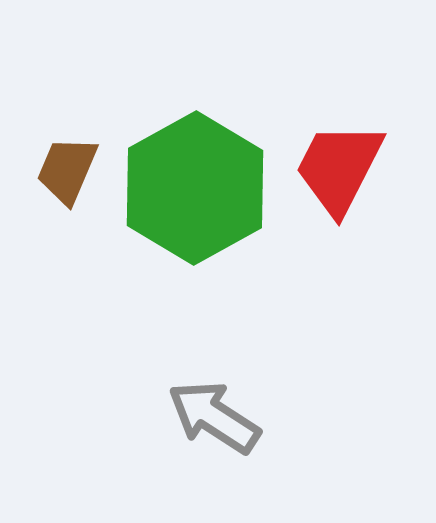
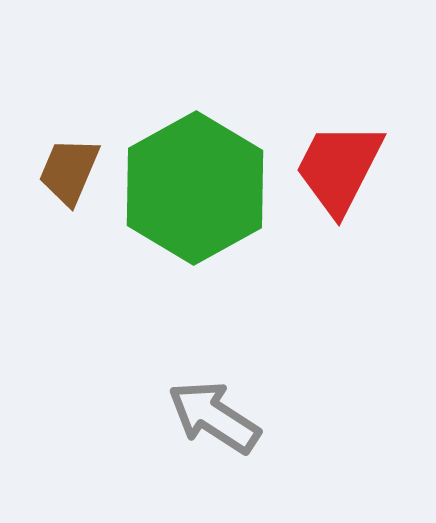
brown trapezoid: moved 2 px right, 1 px down
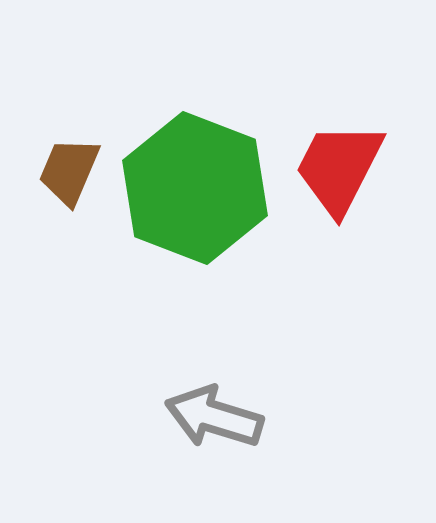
green hexagon: rotated 10 degrees counterclockwise
gray arrow: rotated 16 degrees counterclockwise
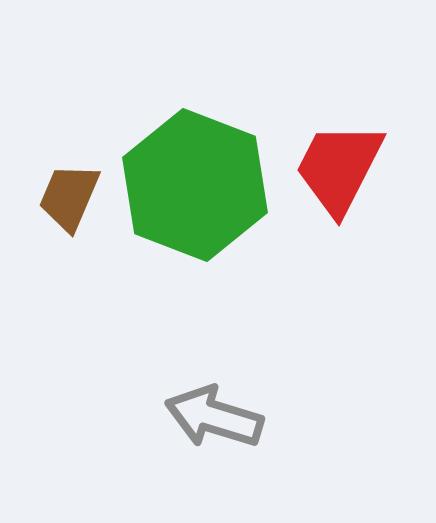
brown trapezoid: moved 26 px down
green hexagon: moved 3 px up
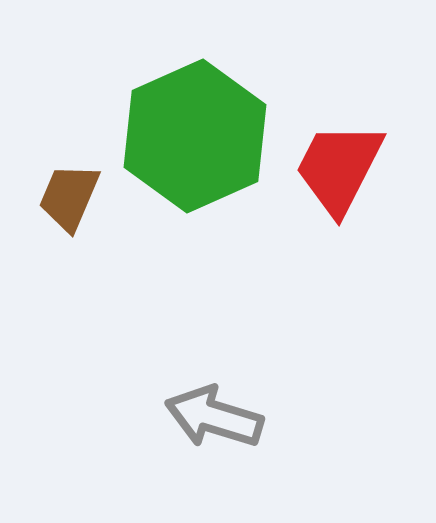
green hexagon: moved 49 px up; rotated 15 degrees clockwise
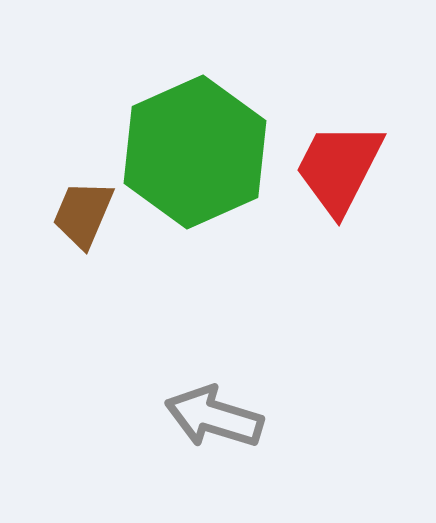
green hexagon: moved 16 px down
brown trapezoid: moved 14 px right, 17 px down
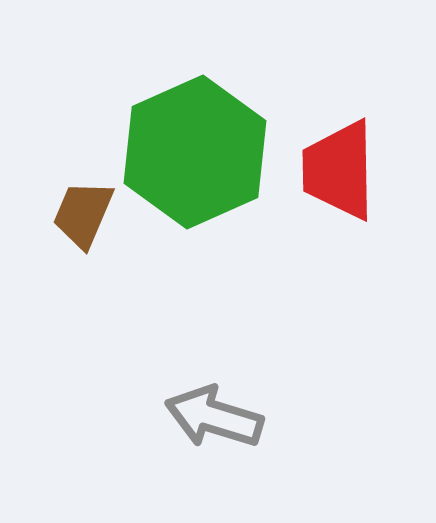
red trapezoid: moved 2 px down; rotated 28 degrees counterclockwise
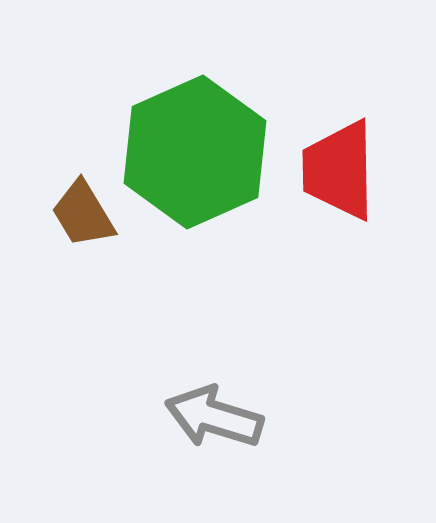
brown trapezoid: rotated 54 degrees counterclockwise
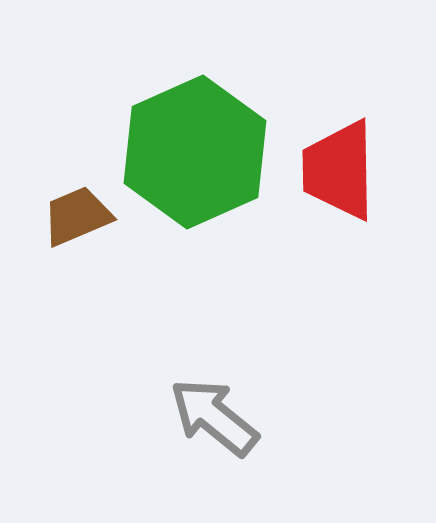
brown trapezoid: moved 6 px left, 2 px down; rotated 98 degrees clockwise
gray arrow: rotated 22 degrees clockwise
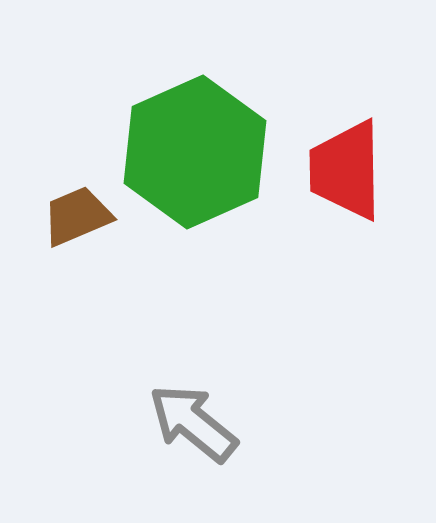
red trapezoid: moved 7 px right
gray arrow: moved 21 px left, 6 px down
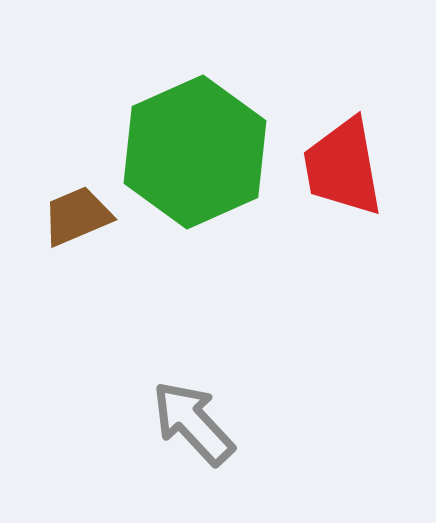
red trapezoid: moved 3 px left, 3 px up; rotated 9 degrees counterclockwise
gray arrow: rotated 8 degrees clockwise
